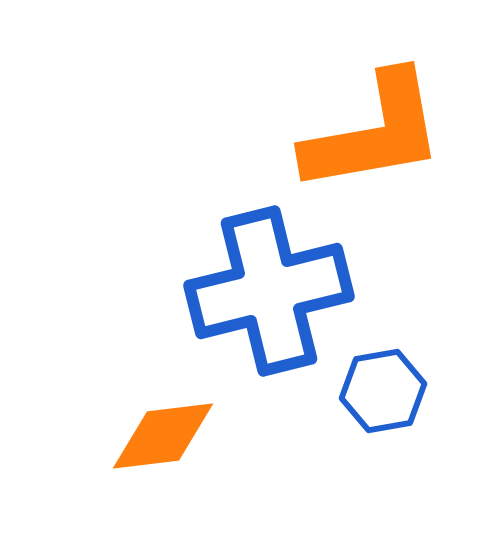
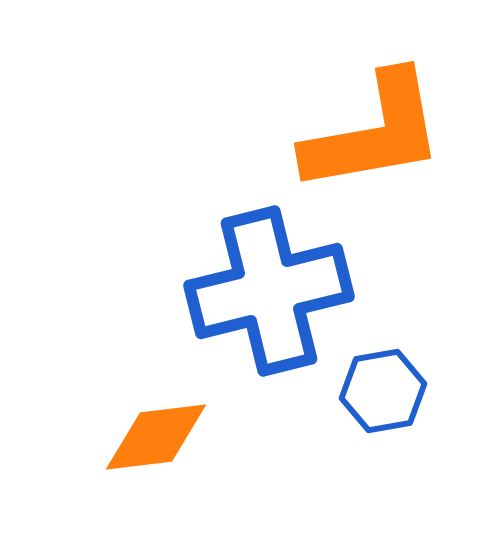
orange diamond: moved 7 px left, 1 px down
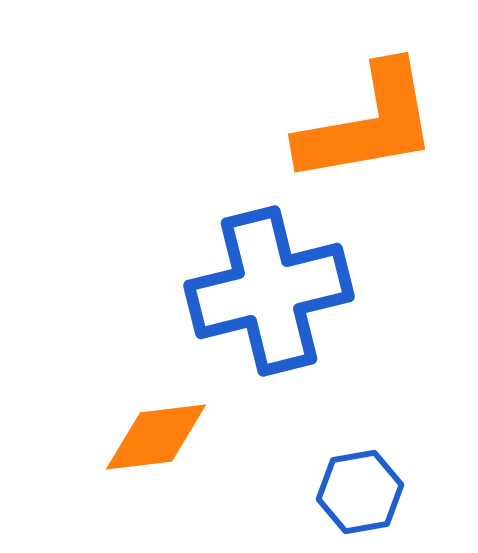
orange L-shape: moved 6 px left, 9 px up
blue hexagon: moved 23 px left, 101 px down
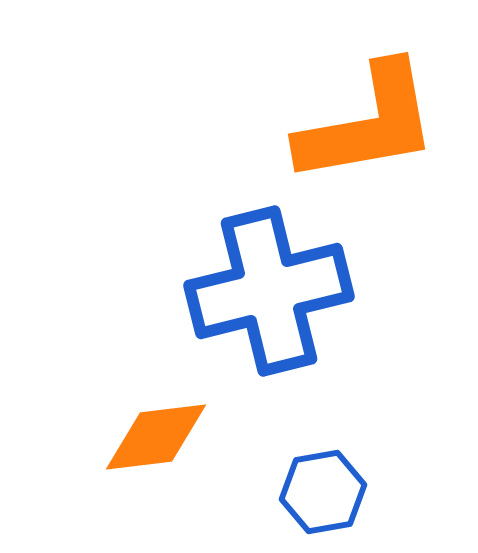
blue hexagon: moved 37 px left
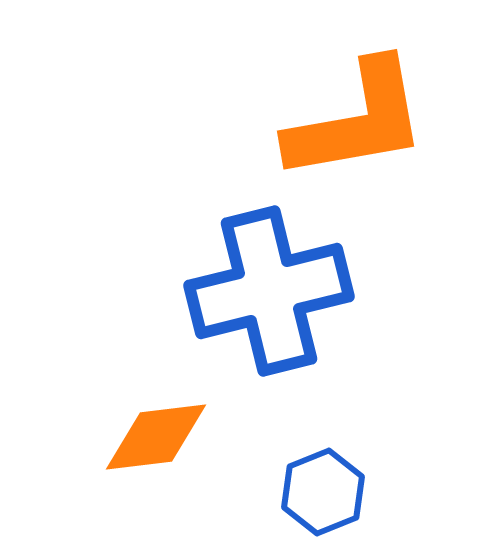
orange L-shape: moved 11 px left, 3 px up
blue hexagon: rotated 12 degrees counterclockwise
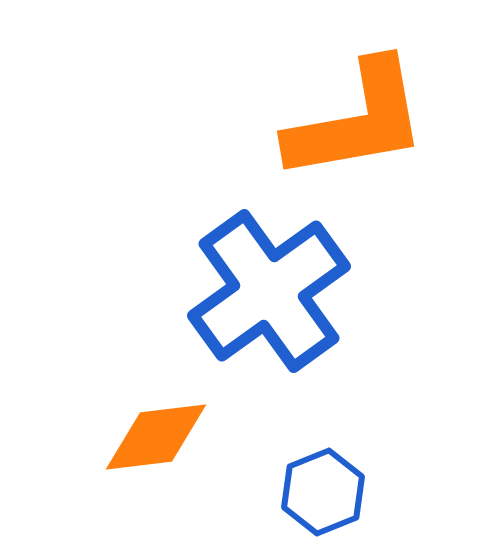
blue cross: rotated 22 degrees counterclockwise
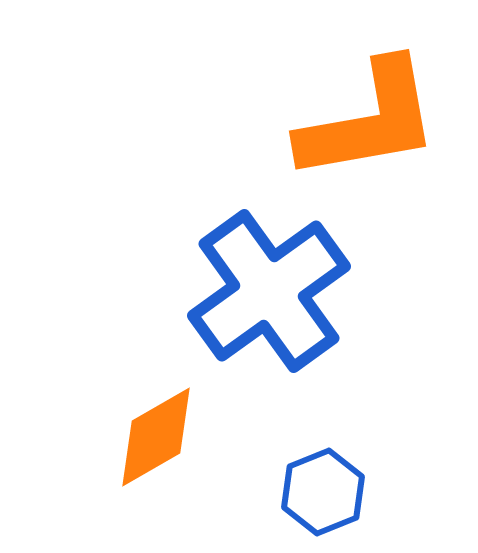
orange L-shape: moved 12 px right
orange diamond: rotated 23 degrees counterclockwise
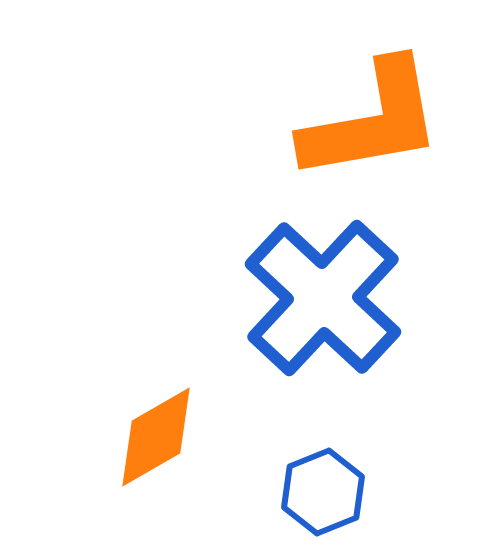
orange L-shape: moved 3 px right
blue cross: moved 54 px right, 7 px down; rotated 11 degrees counterclockwise
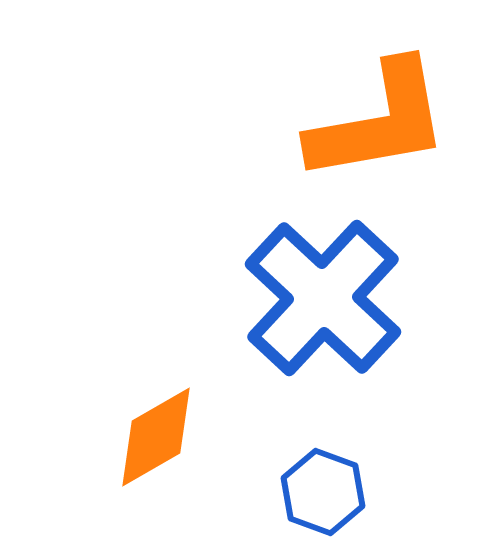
orange L-shape: moved 7 px right, 1 px down
blue hexagon: rotated 18 degrees counterclockwise
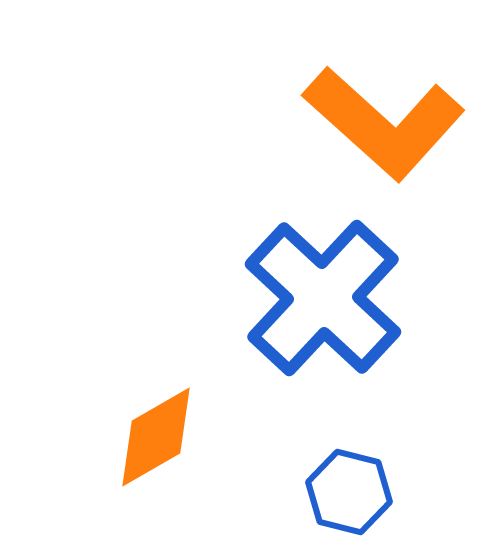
orange L-shape: moved 5 px right, 1 px down; rotated 52 degrees clockwise
blue hexagon: moved 26 px right; rotated 6 degrees counterclockwise
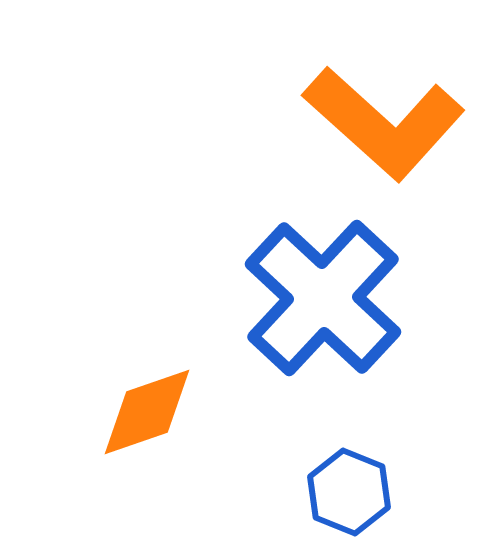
orange diamond: moved 9 px left, 25 px up; rotated 11 degrees clockwise
blue hexagon: rotated 8 degrees clockwise
